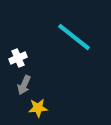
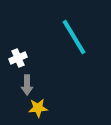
cyan line: rotated 21 degrees clockwise
gray arrow: moved 3 px right; rotated 24 degrees counterclockwise
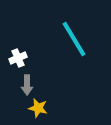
cyan line: moved 2 px down
yellow star: rotated 18 degrees clockwise
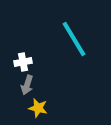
white cross: moved 5 px right, 4 px down; rotated 12 degrees clockwise
gray arrow: rotated 18 degrees clockwise
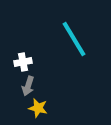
gray arrow: moved 1 px right, 1 px down
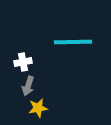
cyan line: moved 1 px left, 3 px down; rotated 60 degrees counterclockwise
yellow star: rotated 24 degrees counterclockwise
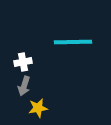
gray arrow: moved 4 px left
